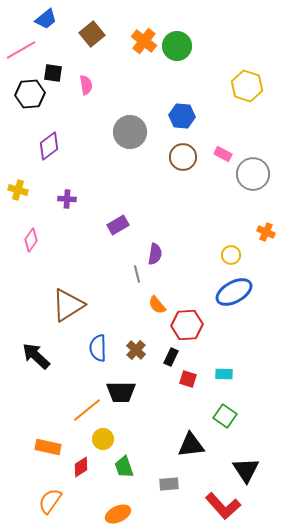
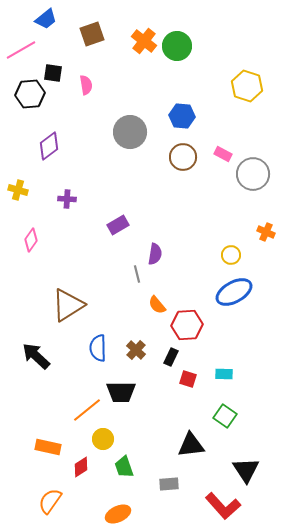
brown square at (92, 34): rotated 20 degrees clockwise
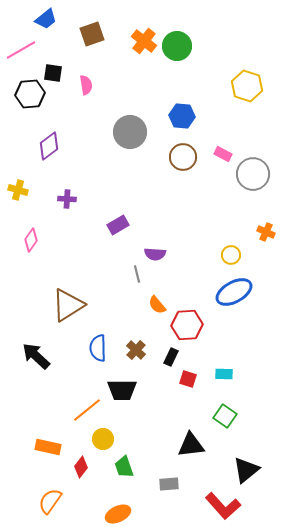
purple semicircle at (155, 254): rotated 85 degrees clockwise
black trapezoid at (121, 392): moved 1 px right, 2 px up
red diamond at (81, 467): rotated 20 degrees counterclockwise
black triangle at (246, 470): rotated 24 degrees clockwise
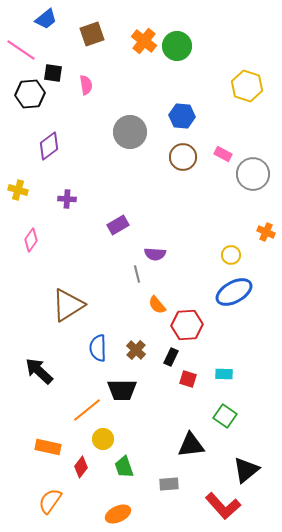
pink line at (21, 50): rotated 64 degrees clockwise
black arrow at (36, 356): moved 3 px right, 15 px down
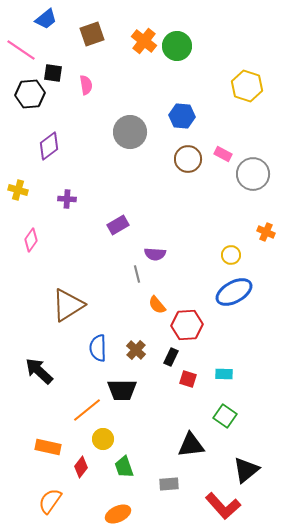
brown circle at (183, 157): moved 5 px right, 2 px down
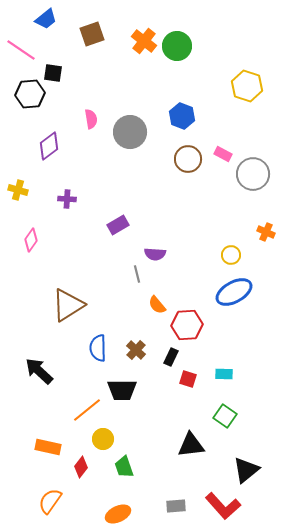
pink semicircle at (86, 85): moved 5 px right, 34 px down
blue hexagon at (182, 116): rotated 15 degrees clockwise
gray rectangle at (169, 484): moved 7 px right, 22 px down
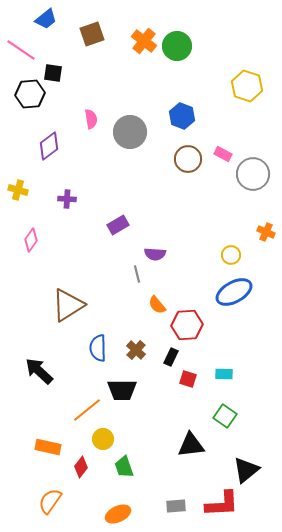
red L-shape at (223, 506): moved 1 px left, 2 px up; rotated 51 degrees counterclockwise
